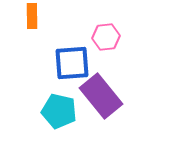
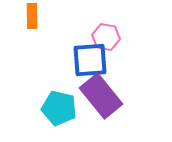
pink hexagon: rotated 16 degrees clockwise
blue square: moved 18 px right, 3 px up
cyan pentagon: moved 3 px up
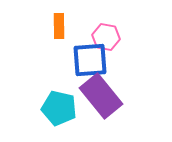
orange rectangle: moved 27 px right, 10 px down
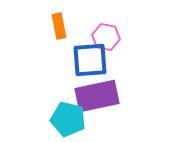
orange rectangle: rotated 10 degrees counterclockwise
purple rectangle: moved 4 px left; rotated 63 degrees counterclockwise
cyan pentagon: moved 9 px right, 11 px down
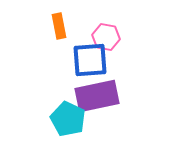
cyan pentagon: rotated 12 degrees clockwise
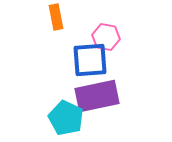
orange rectangle: moved 3 px left, 9 px up
cyan pentagon: moved 2 px left, 1 px up
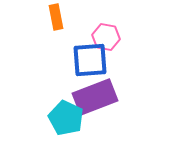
purple rectangle: moved 2 px left, 1 px down; rotated 9 degrees counterclockwise
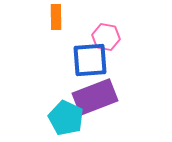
orange rectangle: rotated 10 degrees clockwise
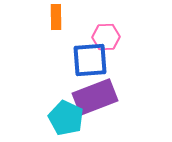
pink hexagon: rotated 12 degrees counterclockwise
